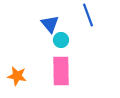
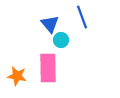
blue line: moved 6 px left, 2 px down
pink rectangle: moved 13 px left, 3 px up
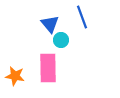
orange star: moved 2 px left
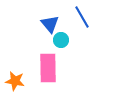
blue line: rotated 10 degrees counterclockwise
orange star: moved 5 px down
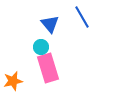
cyan circle: moved 20 px left, 7 px down
pink rectangle: rotated 16 degrees counterclockwise
orange star: moved 2 px left; rotated 24 degrees counterclockwise
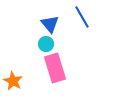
cyan circle: moved 5 px right, 3 px up
pink rectangle: moved 7 px right
orange star: rotated 30 degrees counterclockwise
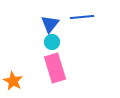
blue line: rotated 65 degrees counterclockwise
blue triangle: rotated 18 degrees clockwise
cyan circle: moved 6 px right, 2 px up
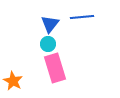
cyan circle: moved 4 px left, 2 px down
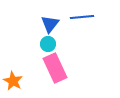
pink rectangle: rotated 8 degrees counterclockwise
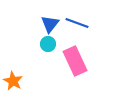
blue line: moved 5 px left, 6 px down; rotated 25 degrees clockwise
pink rectangle: moved 20 px right, 7 px up
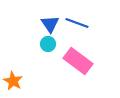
blue triangle: rotated 12 degrees counterclockwise
pink rectangle: moved 3 px right; rotated 28 degrees counterclockwise
